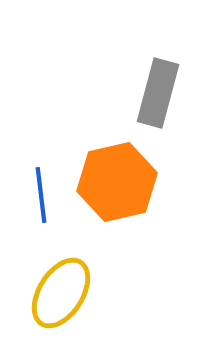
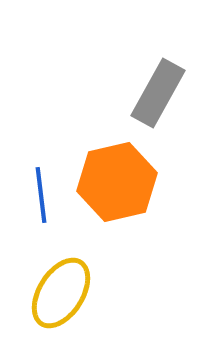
gray rectangle: rotated 14 degrees clockwise
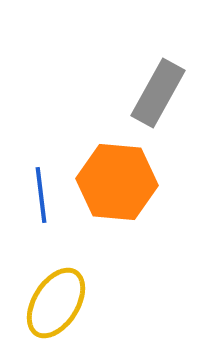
orange hexagon: rotated 18 degrees clockwise
yellow ellipse: moved 5 px left, 10 px down
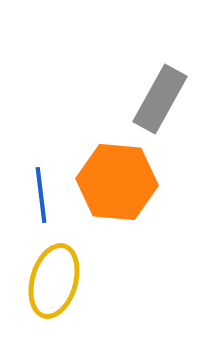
gray rectangle: moved 2 px right, 6 px down
yellow ellipse: moved 2 px left, 22 px up; rotated 16 degrees counterclockwise
